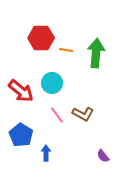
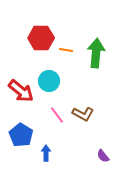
cyan circle: moved 3 px left, 2 px up
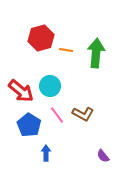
red hexagon: rotated 15 degrees counterclockwise
cyan circle: moved 1 px right, 5 px down
blue pentagon: moved 8 px right, 10 px up
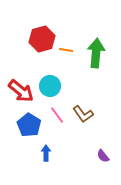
red hexagon: moved 1 px right, 1 px down
brown L-shape: rotated 25 degrees clockwise
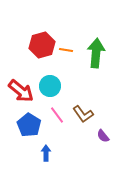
red hexagon: moved 6 px down
purple semicircle: moved 20 px up
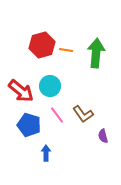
blue pentagon: rotated 15 degrees counterclockwise
purple semicircle: rotated 24 degrees clockwise
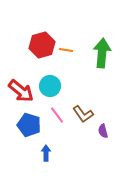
green arrow: moved 6 px right
purple semicircle: moved 5 px up
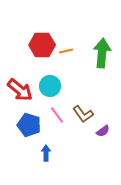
red hexagon: rotated 15 degrees clockwise
orange line: moved 1 px down; rotated 24 degrees counterclockwise
red arrow: moved 1 px left, 1 px up
purple semicircle: rotated 112 degrees counterclockwise
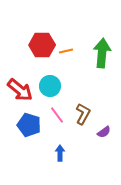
brown L-shape: rotated 115 degrees counterclockwise
purple semicircle: moved 1 px right, 1 px down
blue arrow: moved 14 px right
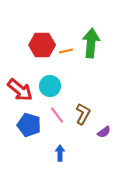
green arrow: moved 11 px left, 10 px up
